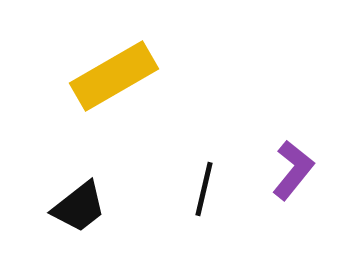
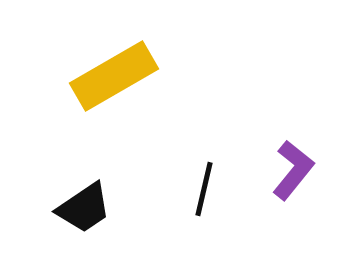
black trapezoid: moved 5 px right, 1 px down; rotated 4 degrees clockwise
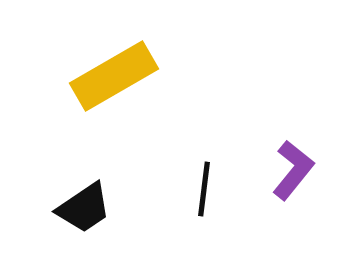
black line: rotated 6 degrees counterclockwise
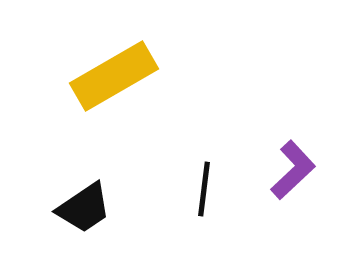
purple L-shape: rotated 8 degrees clockwise
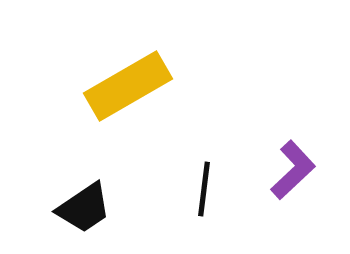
yellow rectangle: moved 14 px right, 10 px down
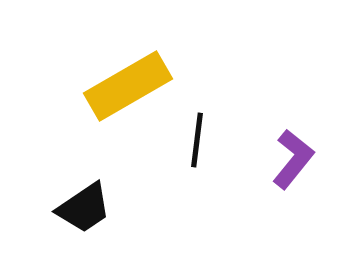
purple L-shape: moved 11 px up; rotated 8 degrees counterclockwise
black line: moved 7 px left, 49 px up
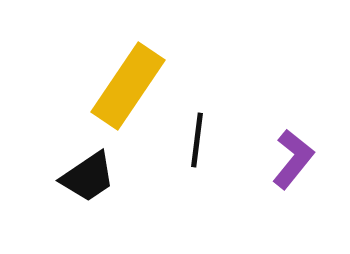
yellow rectangle: rotated 26 degrees counterclockwise
black trapezoid: moved 4 px right, 31 px up
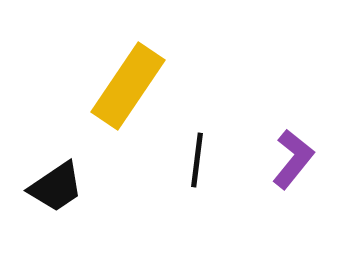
black line: moved 20 px down
black trapezoid: moved 32 px left, 10 px down
